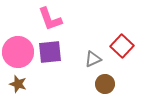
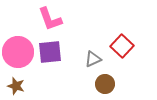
brown star: moved 2 px left, 2 px down
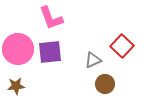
pink L-shape: moved 1 px right, 1 px up
pink circle: moved 3 px up
gray triangle: moved 1 px down
brown star: rotated 24 degrees counterclockwise
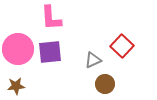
pink L-shape: rotated 16 degrees clockwise
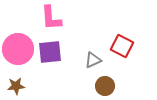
red square: rotated 15 degrees counterclockwise
brown circle: moved 2 px down
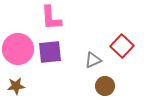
red square: rotated 15 degrees clockwise
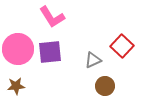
pink L-shape: moved 1 px right, 1 px up; rotated 28 degrees counterclockwise
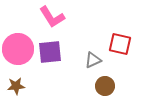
red square: moved 2 px left, 2 px up; rotated 30 degrees counterclockwise
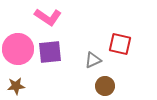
pink L-shape: moved 4 px left; rotated 24 degrees counterclockwise
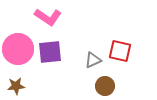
red square: moved 7 px down
